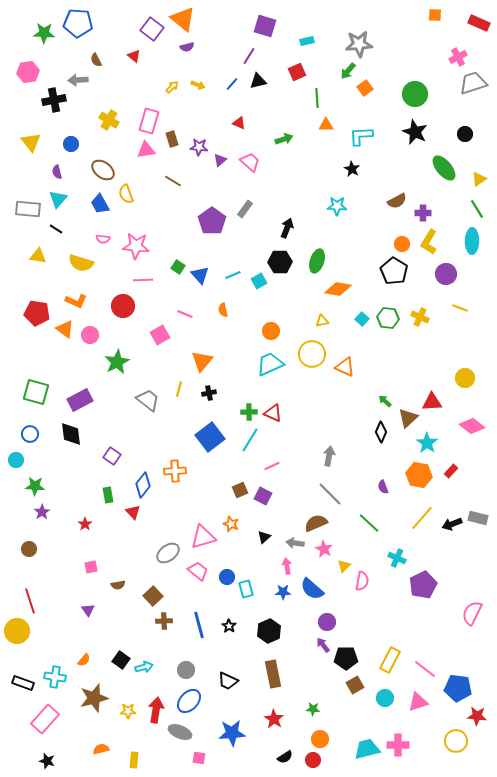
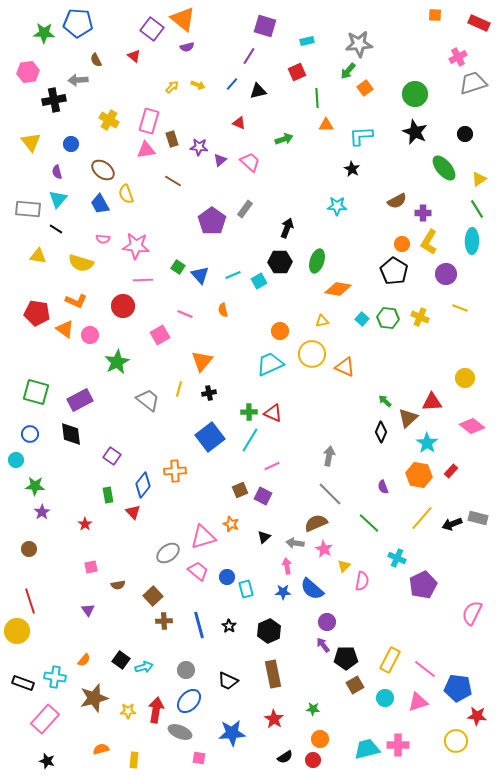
black triangle at (258, 81): moved 10 px down
orange circle at (271, 331): moved 9 px right
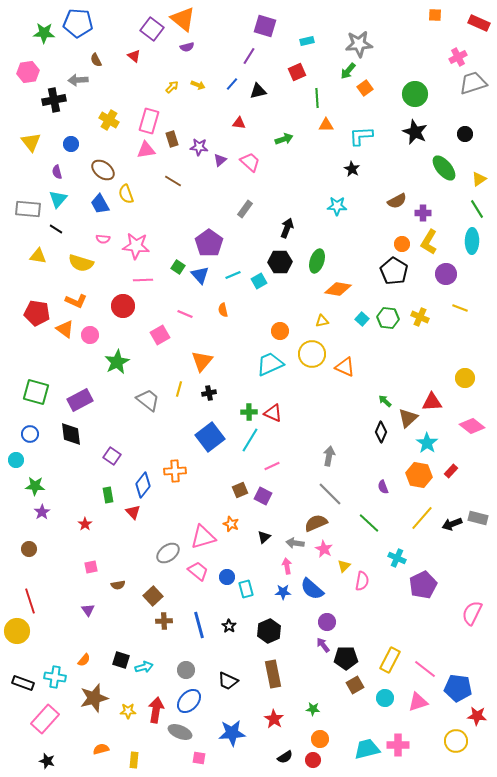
red triangle at (239, 123): rotated 16 degrees counterclockwise
purple pentagon at (212, 221): moved 3 px left, 22 px down
black square at (121, 660): rotated 18 degrees counterclockwise
